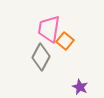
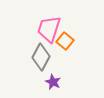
pink trapezoid: rotated 8 degrees clockwise
purple star: moved 27 px left, 5 px up
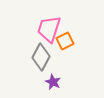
orange square: rotated 24 degrees clockwise
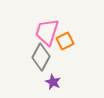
pink trapezoid: moved 2 px left, 3 px down
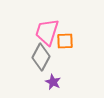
orange square: rotated 24 degrees clockwise
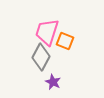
orange square: rotated 24 degrees clockwise
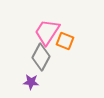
pink trapezoid: rotated 16 degrees clockwise
purple star: moved 22 px left; rotated 21 degrees counterclockwise
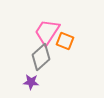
gray diamond: rotated 20 degrees clockwise
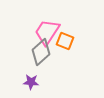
gray diamond: moved 5 px up
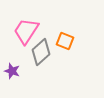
pink trapezoid: moved 21 px left, 1 px up
purple star: moved 19 px left, 11 px up; rotated 14 degrees clockwise
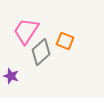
purple star: moved 1 px left, 5 px down
